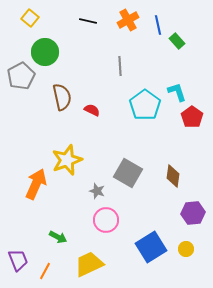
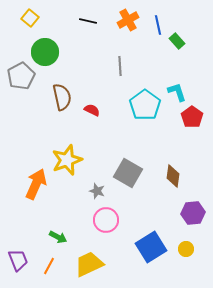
orange line: moved 4 px right, 5 px up
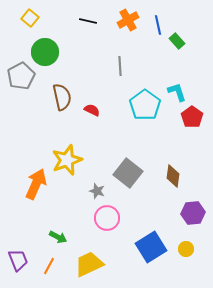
gray square: rotated 8 degrees clockwise
pink circle: moved 1 px right, 2 px up
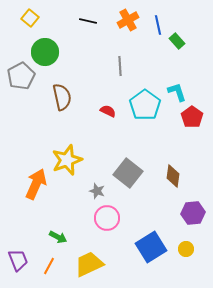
red semicircle: moved 16 px right, 1 px down
